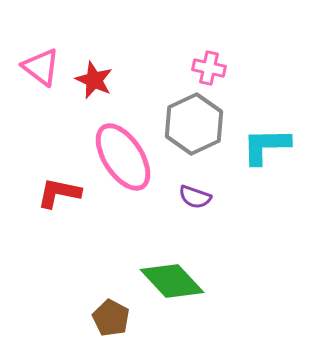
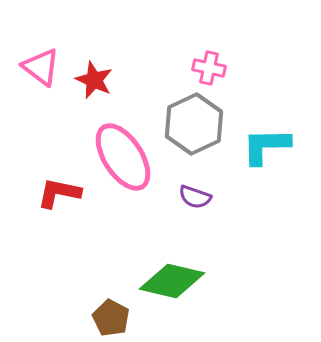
green diamond: rotated 34 degrees counterclockwise
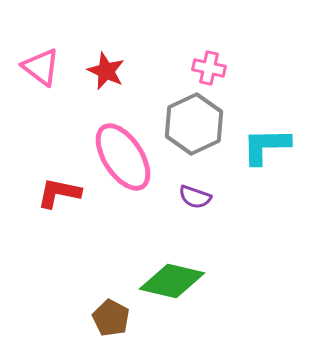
red star: moved 12 px right, 9 px up
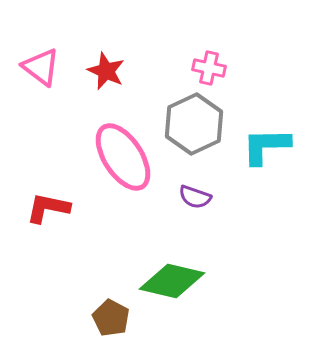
red L-shape: moved 11 px left, 15 px down
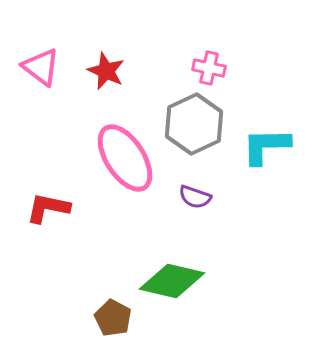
pink ellipse: moved 2 px right, 1 px down
brown pentagon: moved 2 px right
